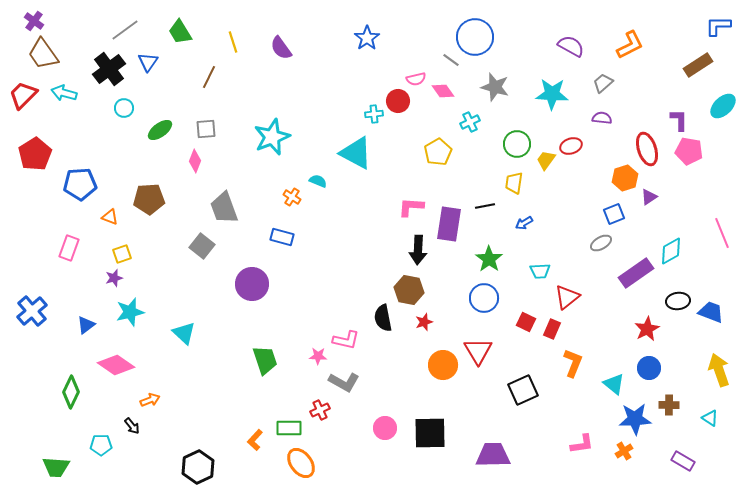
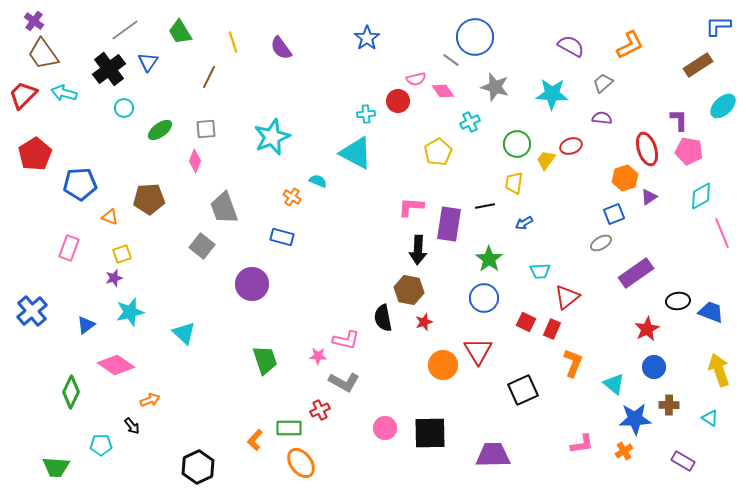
cyan cross at (374, 114): moved 8 px left
cyan diamond at (671, 251): moved 30 px right, 55 px up
blue circle at (649, 368): moved 5 px right, 1 px up
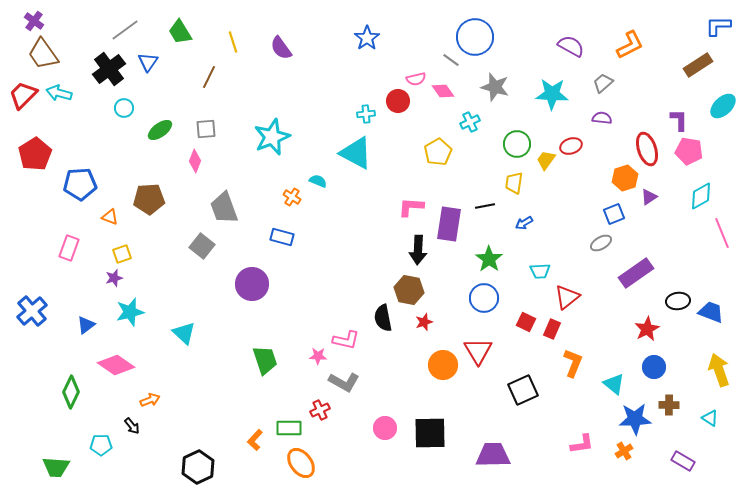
cyan arrow at (64, 93): moved 5 px left
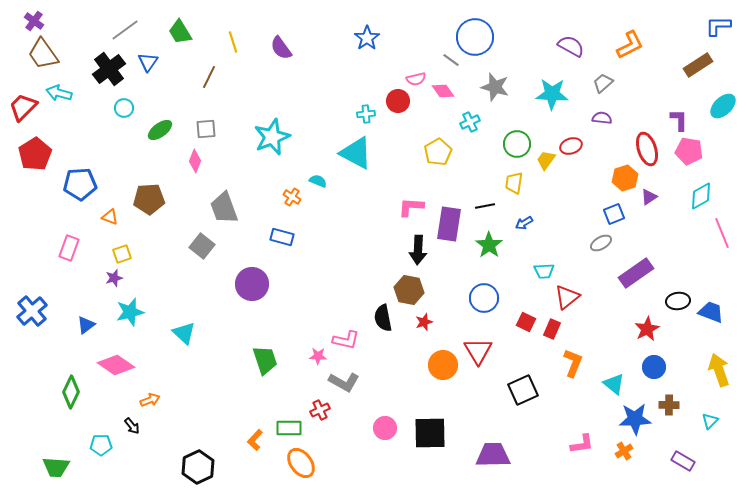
red trapezoid at (23, 95): moved 12 px down
green star at (489, 259): moved 14 px up
cyan trapezoid at (540, 271): moved 4 px right
cyan triangle at (710, 418): moved 3 px down; rotated 42 degrees clockwise
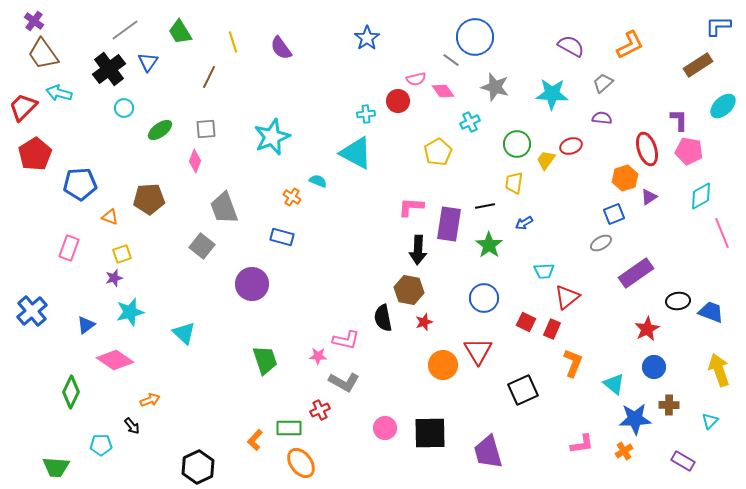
pink diamond at (116, 365): moved 1 px left, 5 px up
purple trapezoid at (493, 455): moved 5 px left, 3 px up; rotated 105 degrees counterclockwise
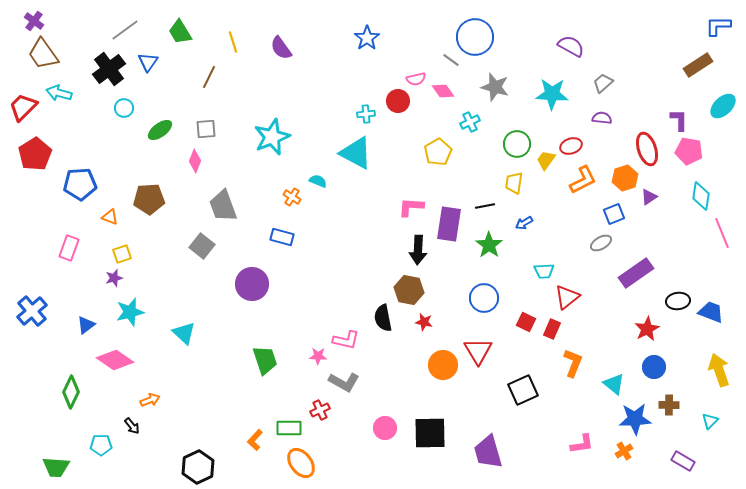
orange L-shape at (630, 45): moved 47 px left, 135 px down
cyan diamond at (701, 196): rotated 52 degrees counterclockwise
gray trapezoid at (224, 208): moved 1 px left, 2 px up
red star at (424, 322): rotated 30 degrees clockwise
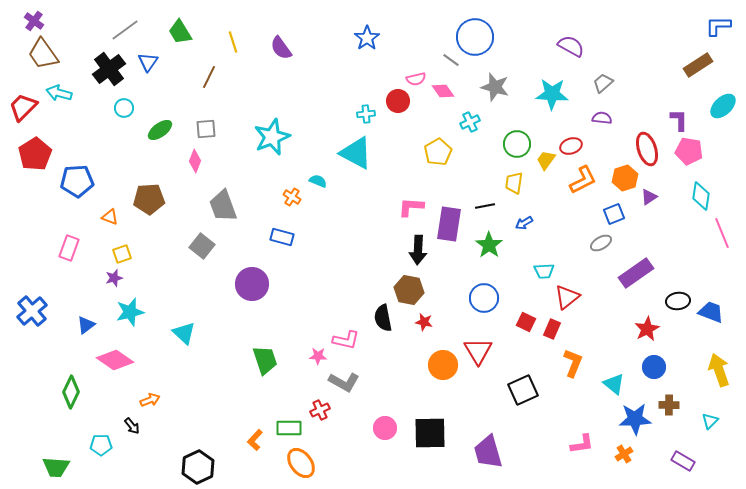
blue pentagon at (80, 184): moved 3 px left, 3 px up
orange cross at (624, 451): moved 3 px down
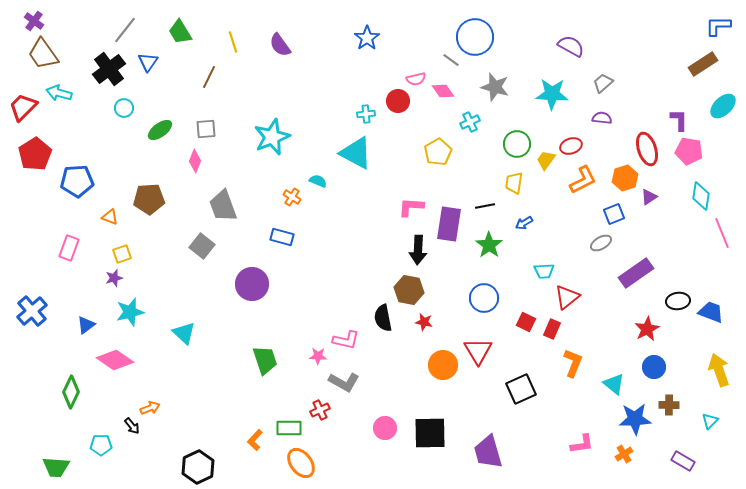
gray line at (125, 30): rotated 16 degrees counterclockwise
purple semicircle at (281, 48): moved 1 px left, 3 px up
brown rectangle at (698, 65): moved 5 px right, 1 px up
black square at (523, 390): moved 2 px left, 1 px up
orange arrow at (150, 400): moved 8 px down
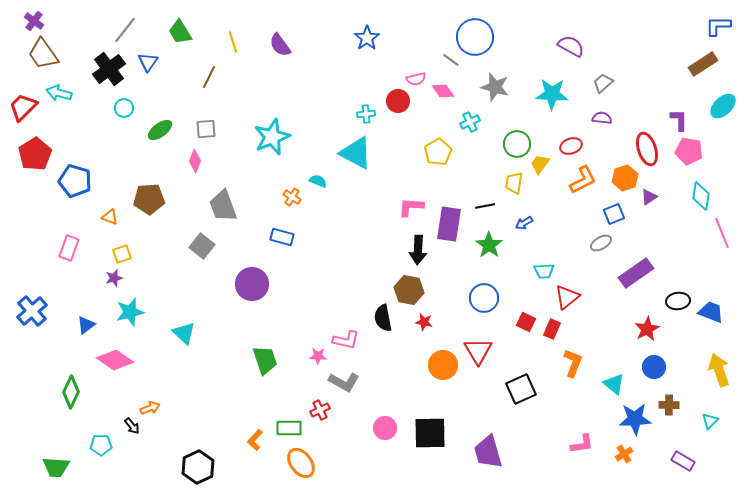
yellow trapezoid at (546, 160): moved 6 px left, 4 px down
blue pentagon at (77, 181): moved 2 px left; rotated 20 degrees clockwise
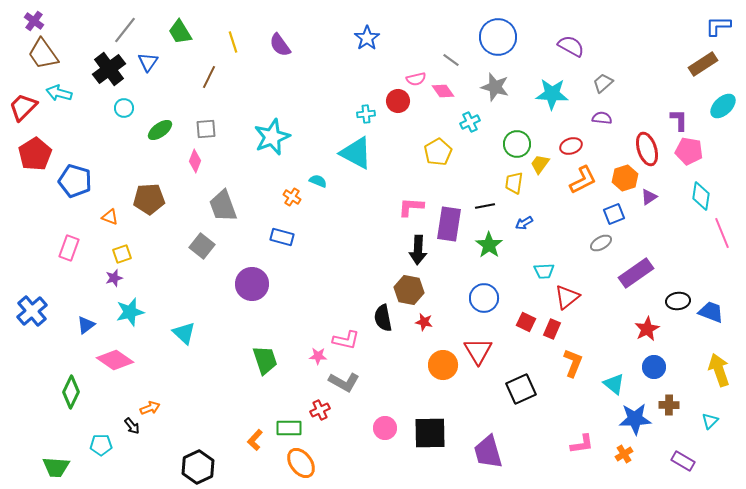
blue circle at (475, 37): moved 23 px right
